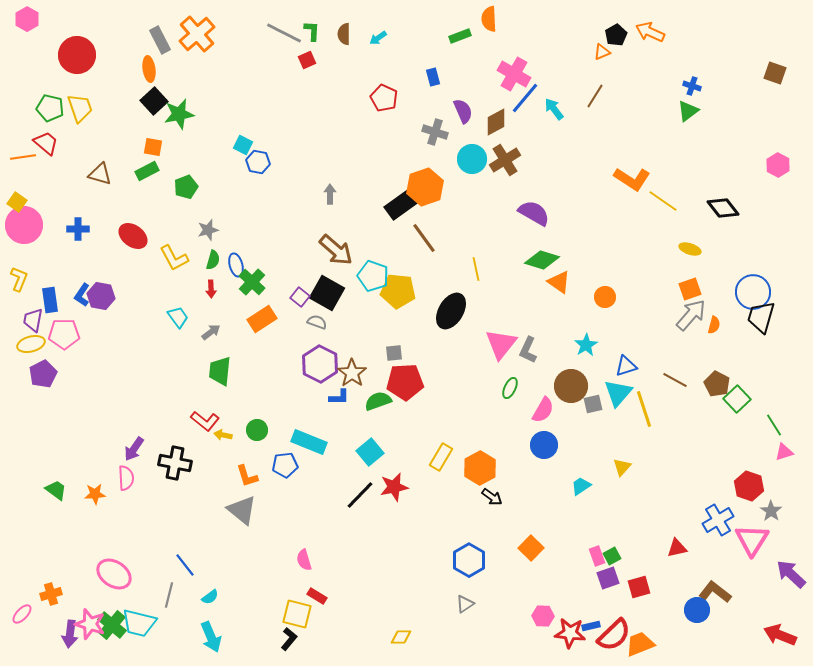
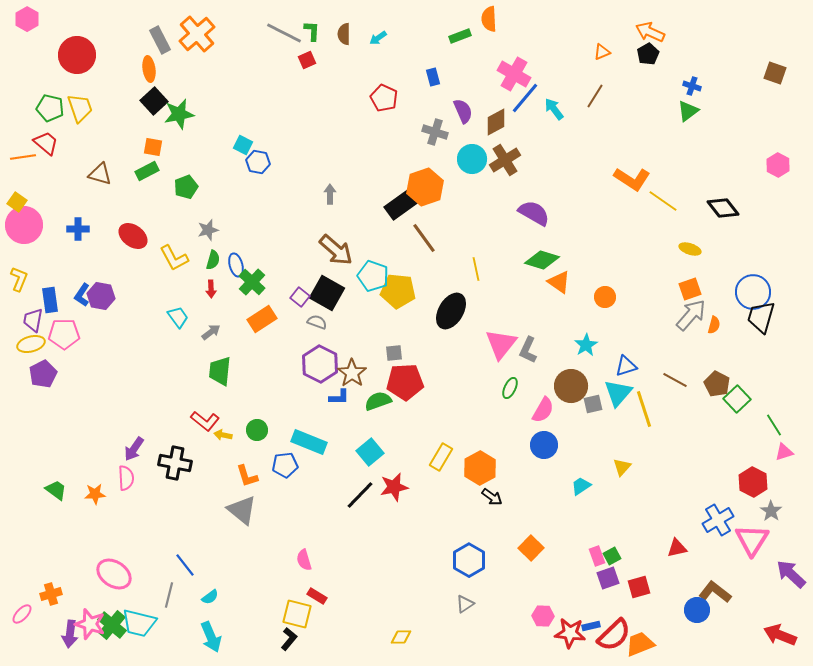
black pentagon at (616, 35): moved 32 px right, 19 px down
red hexagon at (749, 486): moved 4 px right, 4 px up; rotated 8 degrees clockwise
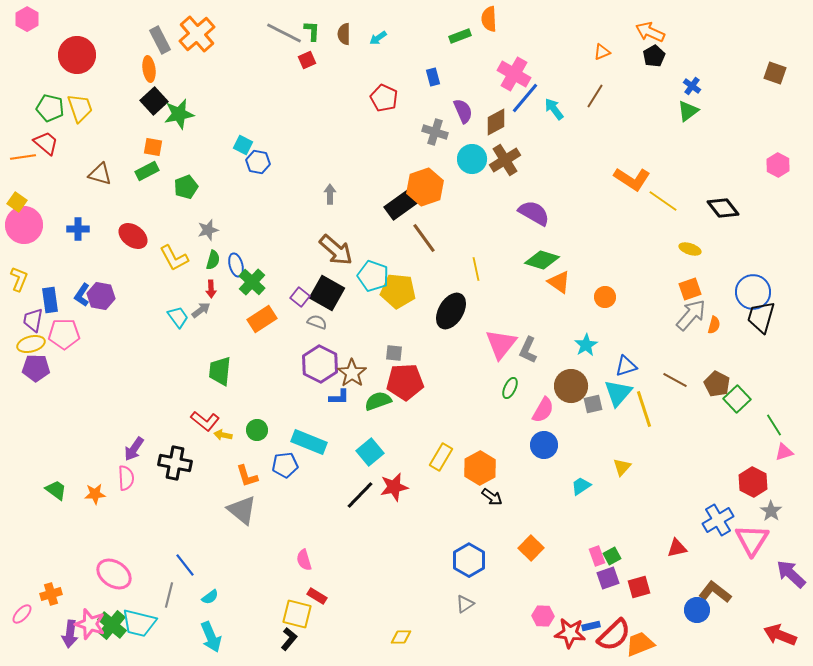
black pentagon at (648, 54): moved 6 px right, 2 px down
blue cross at (692, 86): rotated 18 degrees clockwise
gray arrow at (211, 332): moved 10 px left, 22 px up
gray square at (394, 353): rotated 12 degrees clockwise
purple pentagon at (43, 374): moved 7 px left, 6 px up; rotated 28 degrees clockwise
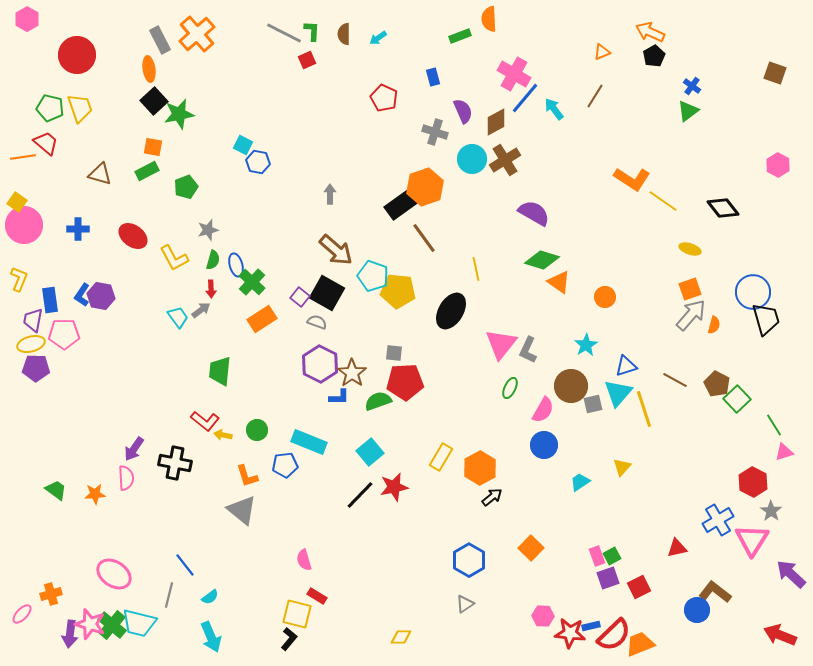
black trapezoid at (761, 317): moved 5 px right, 2 px down; rotated 148 degrees clockwise
cyan trapezoid at (581, 486): moved 1 px left, 4 px up
black arrow at (492, 497): rotated 75 degrees counterclockwise
red square at (639, 587): rotated 10 degrees counterclockwise
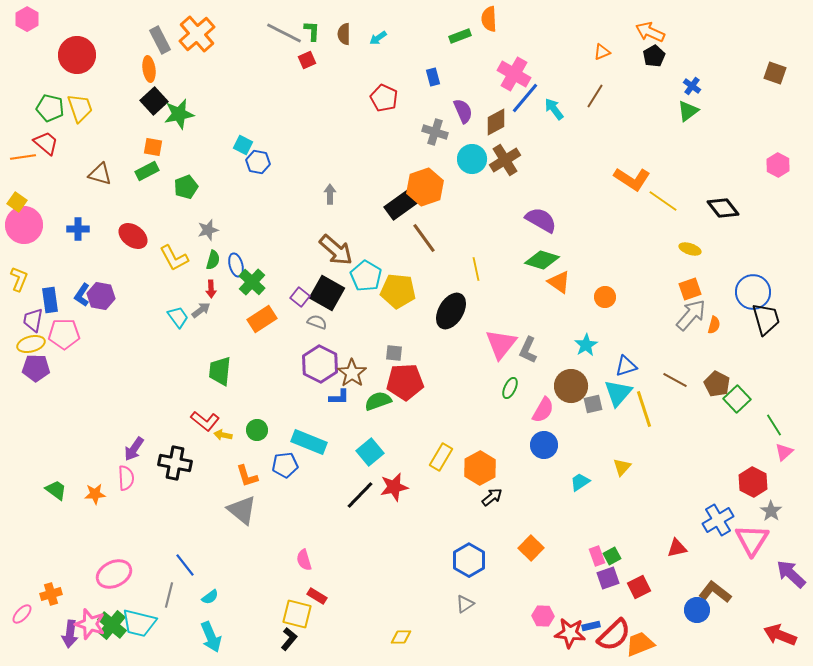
purple semicircle at (534, 213): moved 7 px right, 7 px down
cyan pentagon at (373, 276): moved 7 px left; rotated 12 degrees clockwise
pink triangle at (784, 452): rotated 24 degrees counterclockwise
pink ellipse at (114, 574): rotated 60 degrees counterclockwise
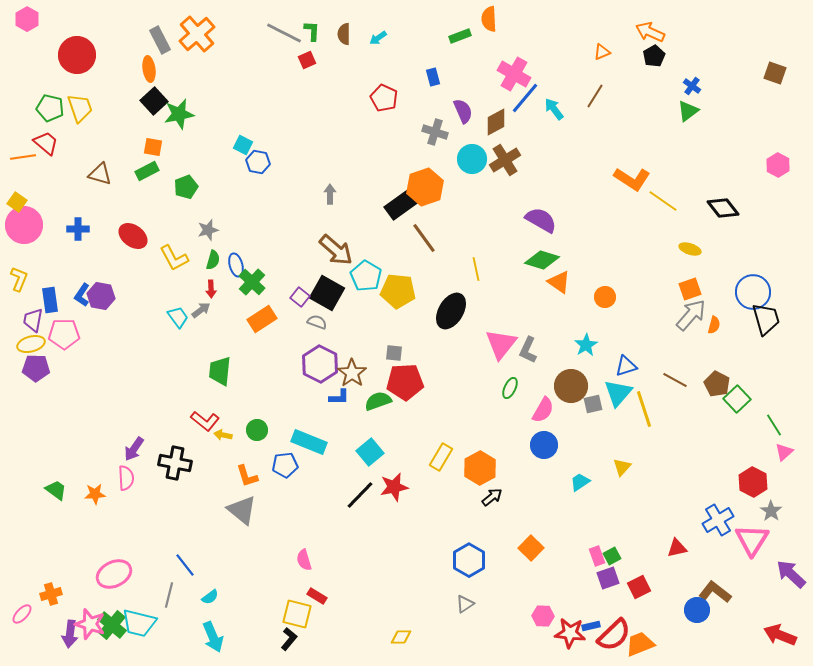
cyan arrow at (211, 637): moved 2 px right
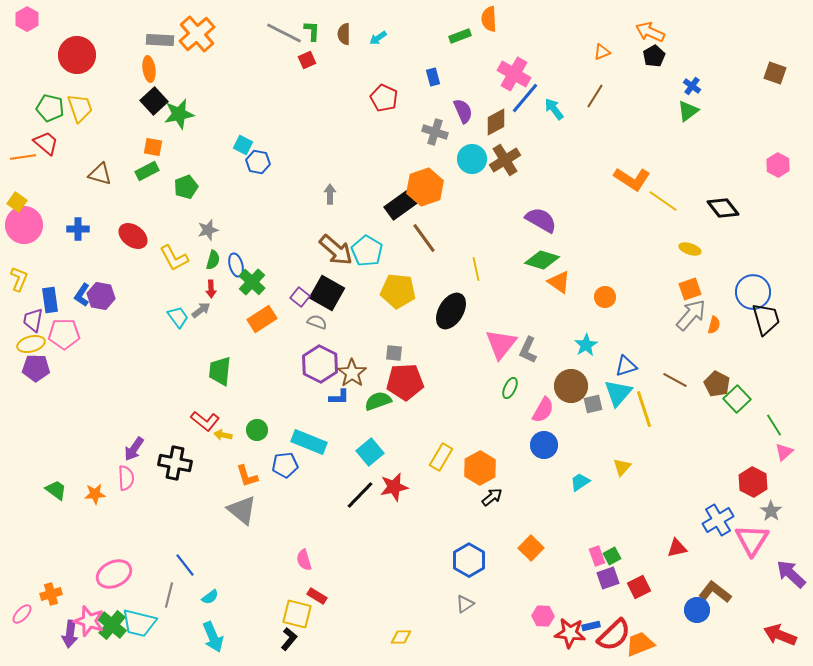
gray rectangle at (160, 40): rotated 60 degrees counterclockwise
cyan pentagon at (366, 276): moved 1 px right, 25 px up
pink star at (90, 624): moved 1 px left, 3 px up
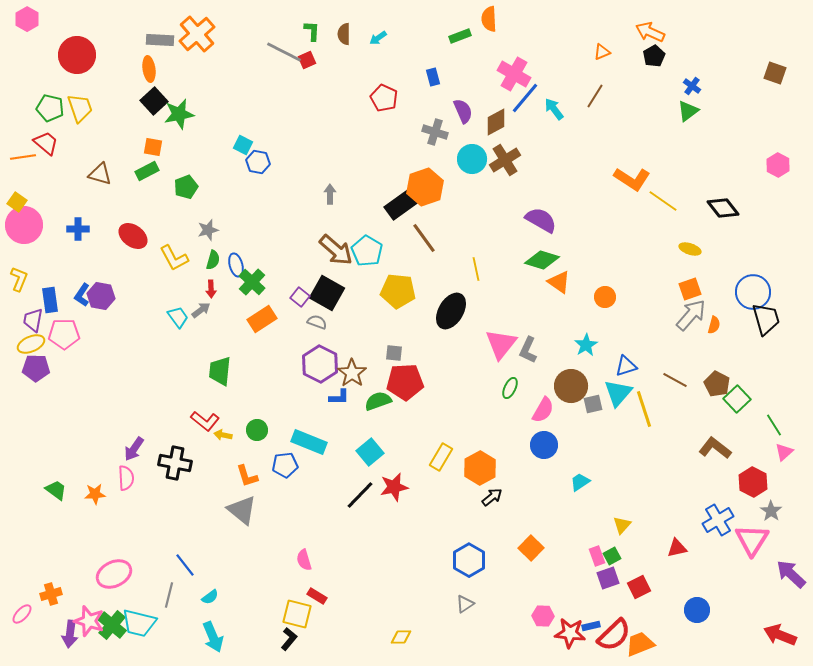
gray line at (284, 33): moved 19 px down
yellow ellipse at (31, 344): rotated 8 degrees counterclockwise
yellow triangle at (622, 467): moved 58 px down
brown L-shape at (715, 592): moved 144 px up
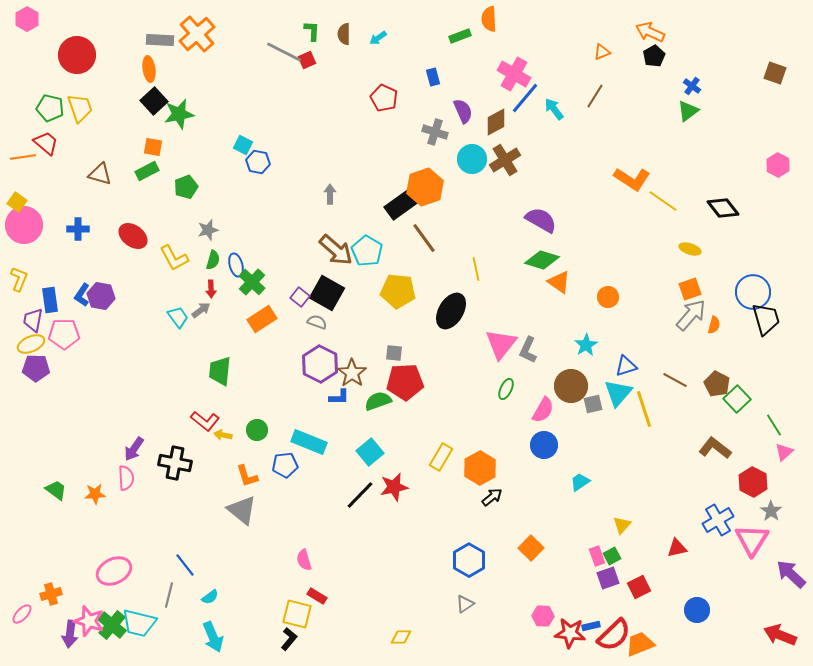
orange circle at (605, 297): moved 3 px right
green ellipse at (510, 388): moved 4 px left, 1 px down
pink ellipse at (114, 574): moved 3 px up
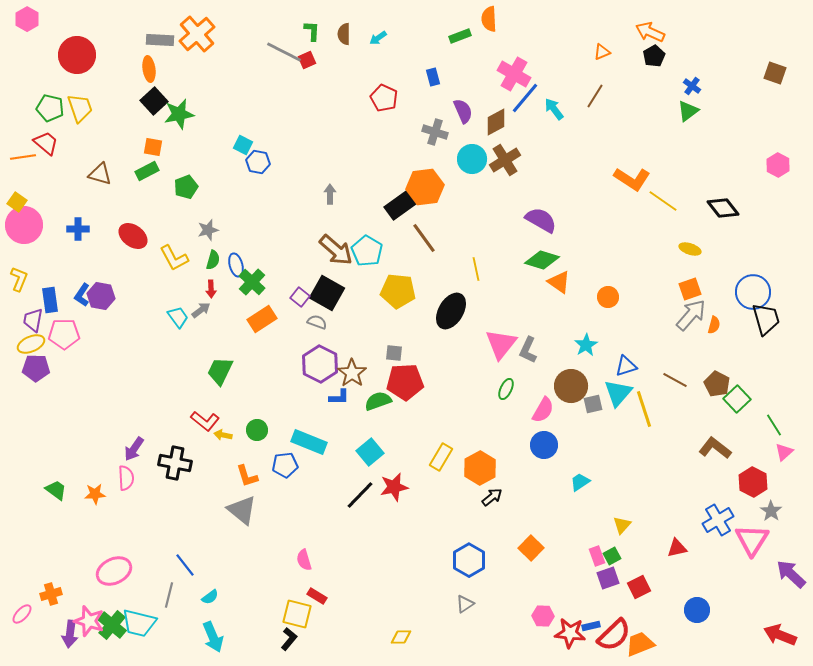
orange hexagon at (425, 187): rotated 12 degrees clockwise
green trapezoid at (220, 371): rotated 20 degrees clockwise
